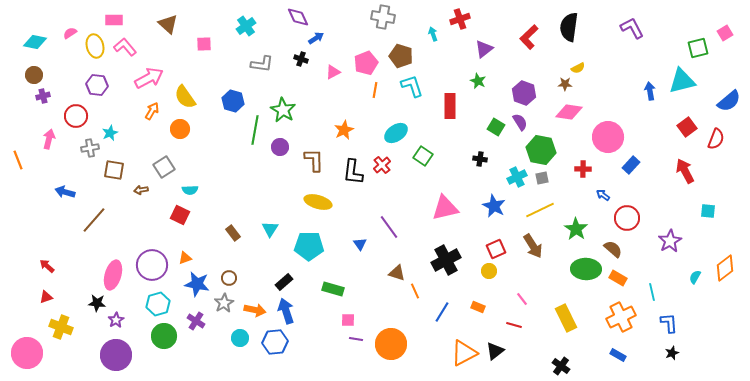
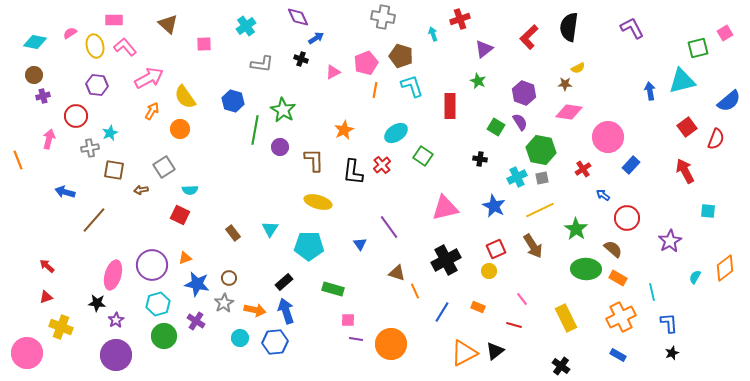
red cross at (583, 169): rotated 35 degrees counterclockwise
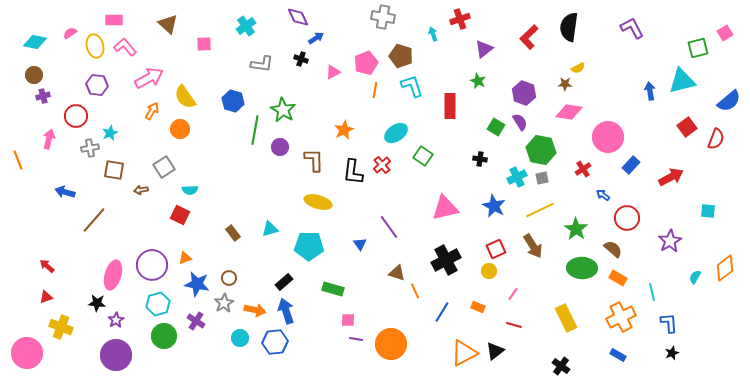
red arrow at (685, 171): moved 14 px left, 6 px down; rotated 90 degrees clockwise
cyan triangle at (270, 229): rotated 42 degrees clockwise
green ellipse at (586, 269): moved 4 px left, 1 px up
pink line at (522, 299): moved 9 px left, 5 px up; rotated 72 degrees clockwise
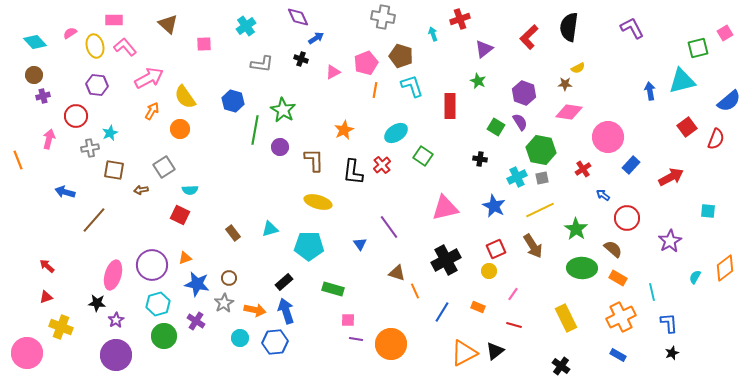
cyan diamond at (35, 42): rotated 35 degrees clockwise
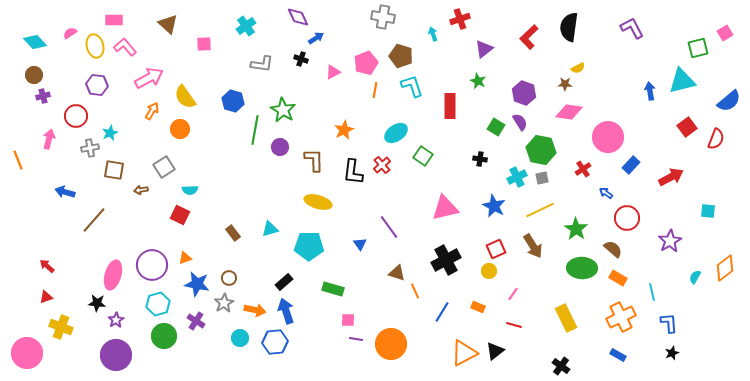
blue arrow at (603, 195): moved 3 px right, 2 px up
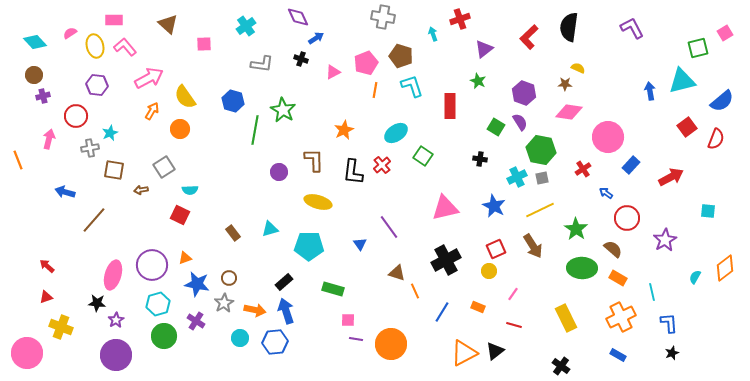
yellow semicircle at (578, 68): rotated 128 degrees counterclockwise
blue semicircle at (729, 101): moved 7 px left
purple circle at (280, 147): moved 1 px left, 25 px down
purple star at (670, 241): moved 5 px left, 1 px up
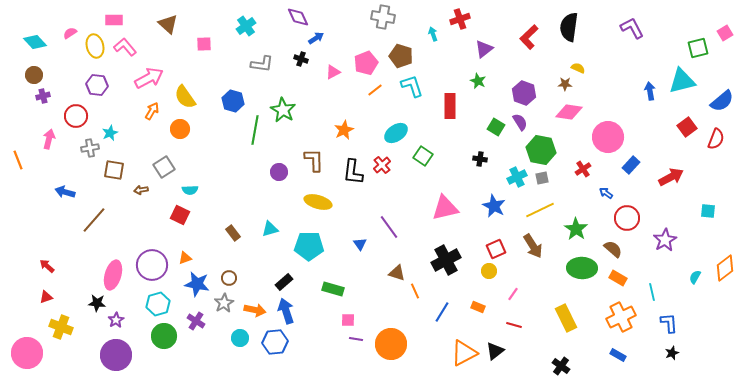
orange line at (375, 90): rotated 42 degrees clockwise
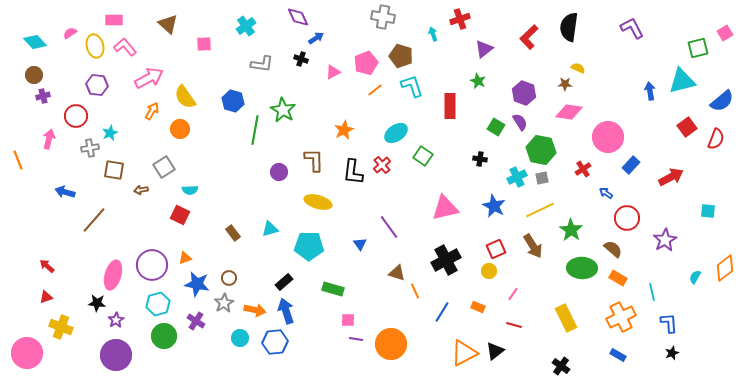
green star at (576, 229): moved 5 px left, 1 px down
